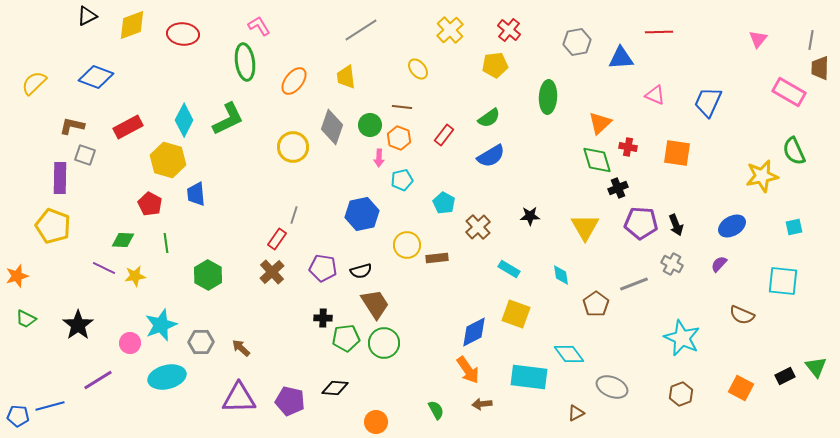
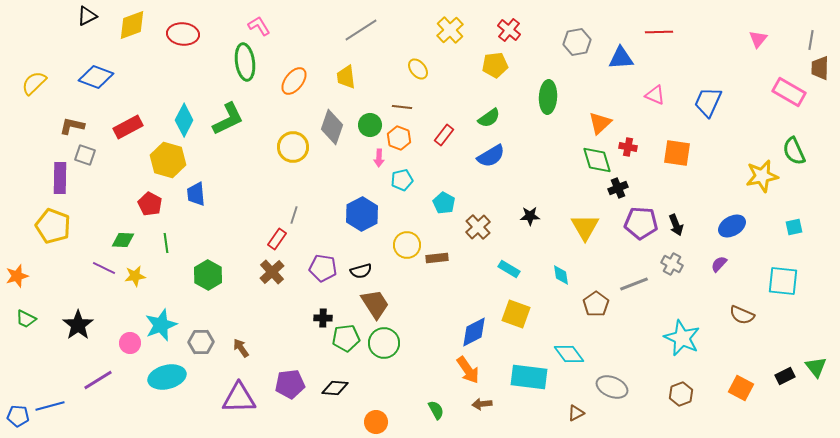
blue hexagon at (362, 214): rotated 16 degrees counterclockwise
brown arrow at (241, 348): rotated 12 degrees clockwise
purple pentagon at (290, 401): moved 17 px up; rotated 20 degrees counterclockwise
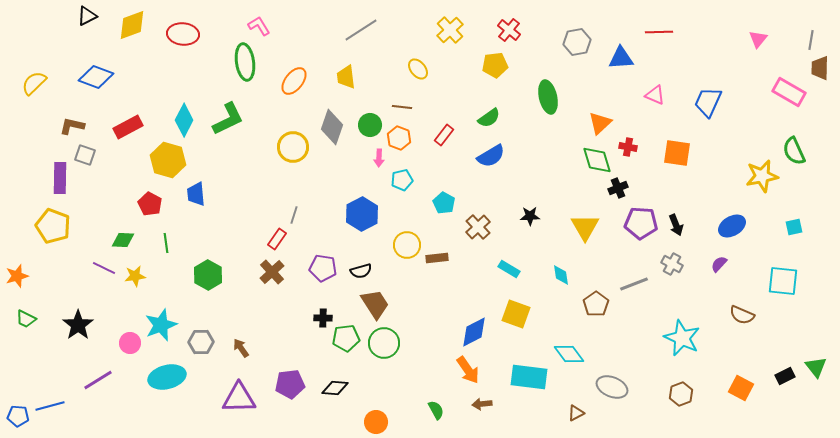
green ellipse at (548, 97): rotated 16 degrees counterclockwise
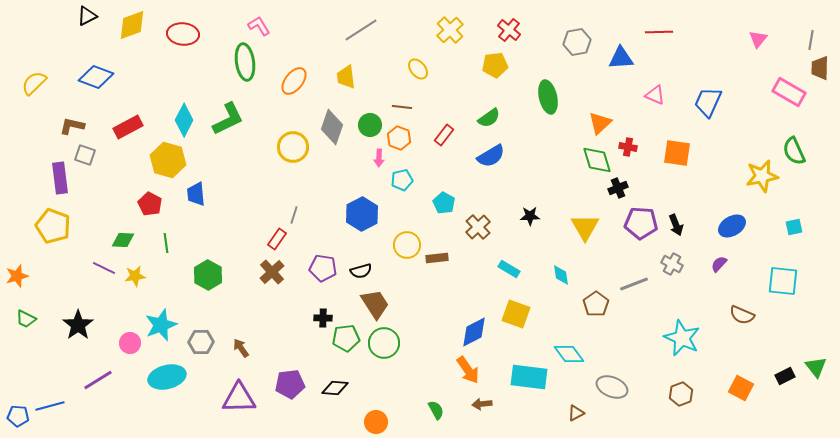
purple rectangle at (60, 178): rotated 8 degrees counterclockwise
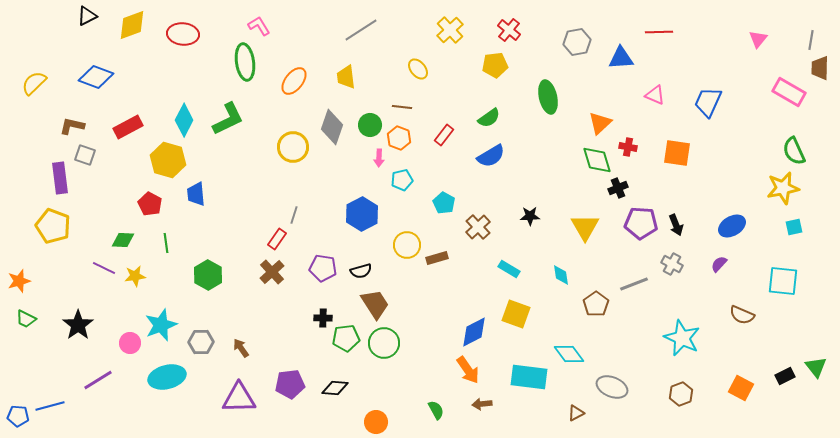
yellow star at (762, 176): moved 21 px right, 12 px down
brown rectangle at (437, 258): rotated 10 degrees counterclockwise
orange star at (17, 276): moved 2 px right, 5 px down
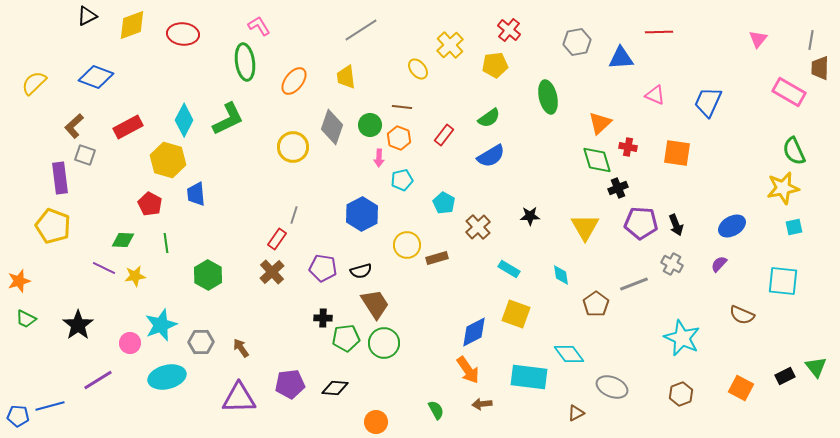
yellow cross at (450, 30): moved 15 px down
brown L-shape at (72, 126): moved 2 px right; rotated 55 degrees counterclockwise
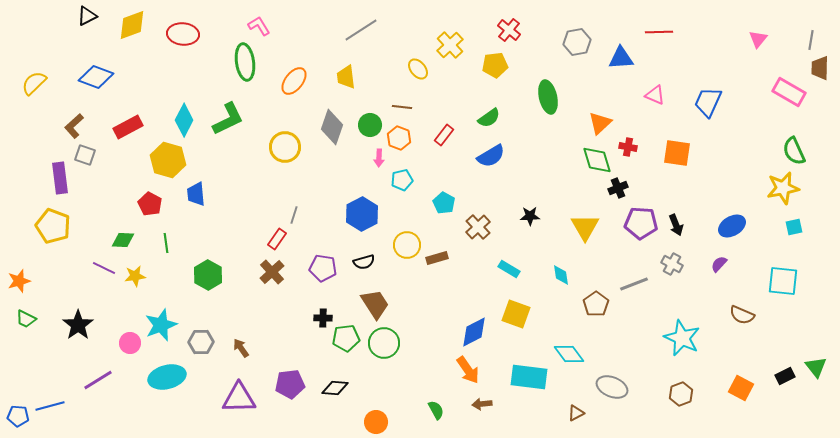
yellow circle at (293, 147): moved 8 px left
black semicircle at (361, 271): moved 3 px right, 9 px up
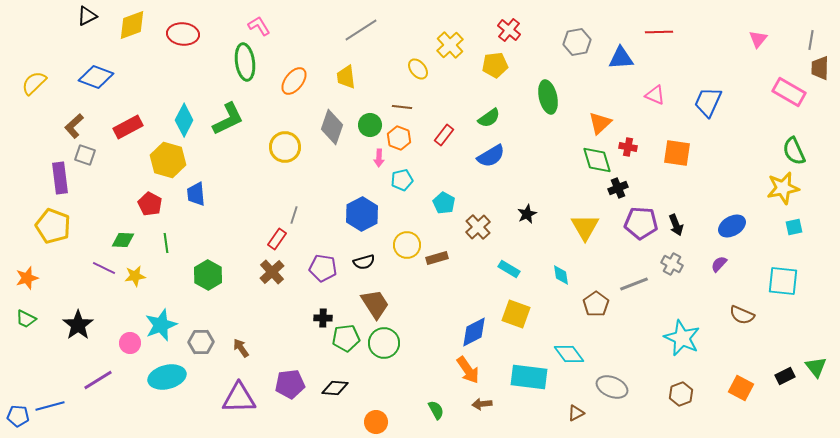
black star at (530, 216): moved 3 px left, 2 px up; rotated 24 degrees counterclockwise
orange star at (19, 281): moved 8 px right, 3 px up
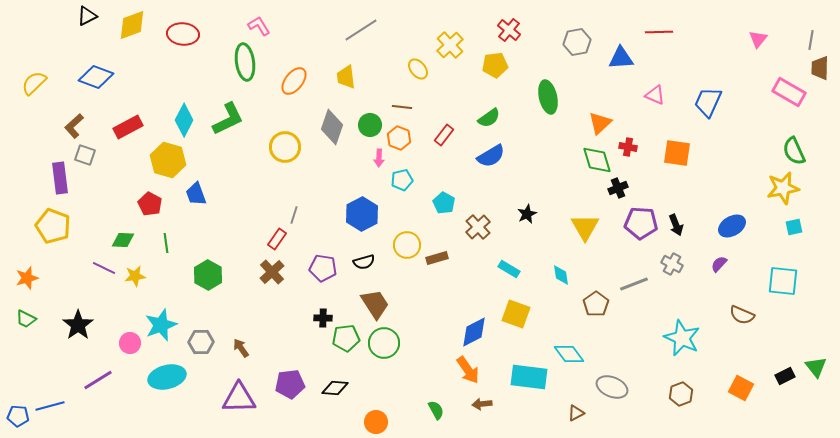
blue trapezoid at (196, 194): rotated 15 degrees counterclockwise
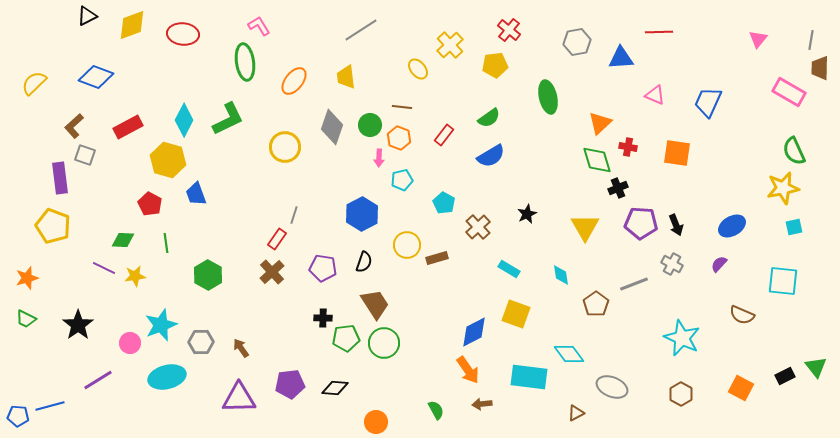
black semicircle at (364, 262): rotated 55 degrees counterclockwise
brown hexagon at (681, 394): rotated 10 degrees counterclockwise
